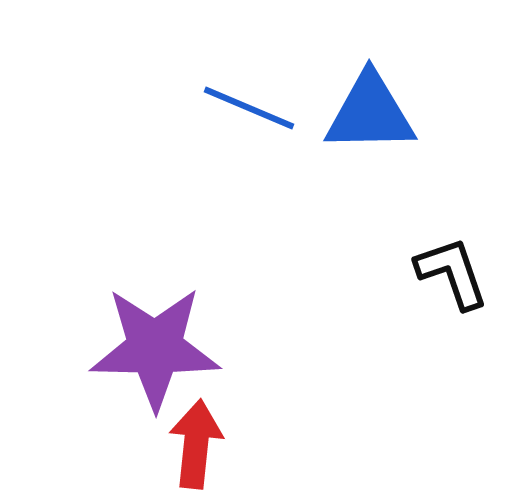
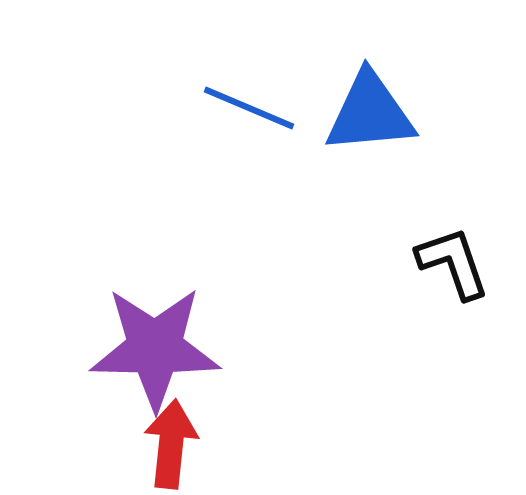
blue triangle: rotated 4 degrees counterclockwise
black L-shape: moved 1 px right, 10 px up
red arrow: moved 25 px left
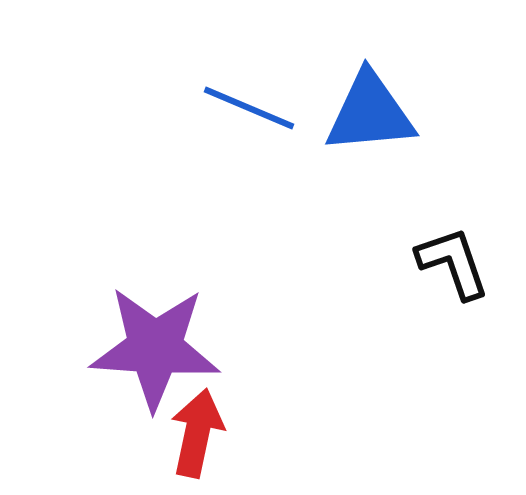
purple star: rotated 3 degrees clockwise
red arrow: moved 26 px right, 11 px up; rotated 6 degrees clockwise
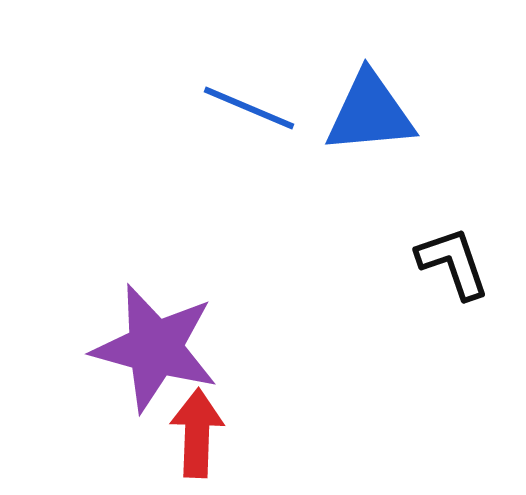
purple star: rotated 11 degrees clockwise
red arrow: rotated 10 degrees counterclockwise
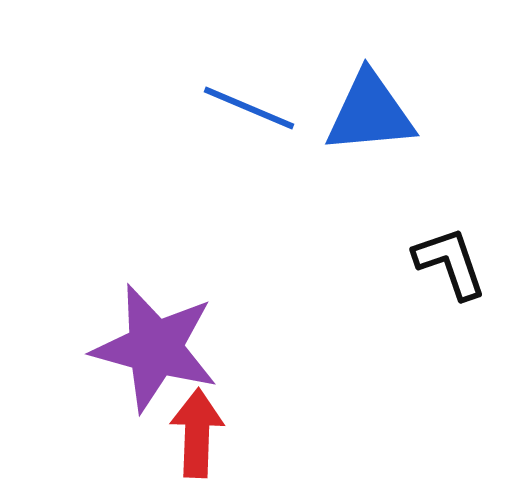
black L-shape: moved 3 px left
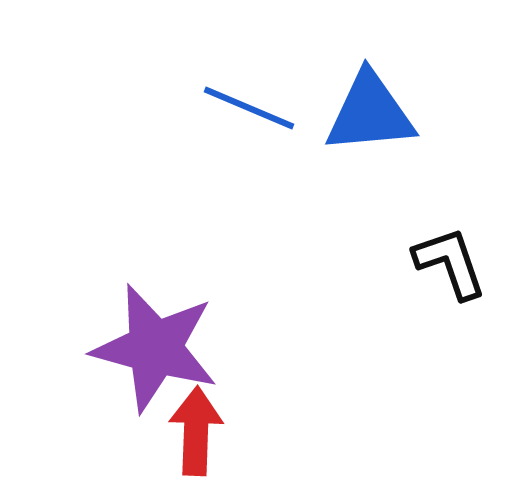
red arrow: moved 1 px left, 2 px up
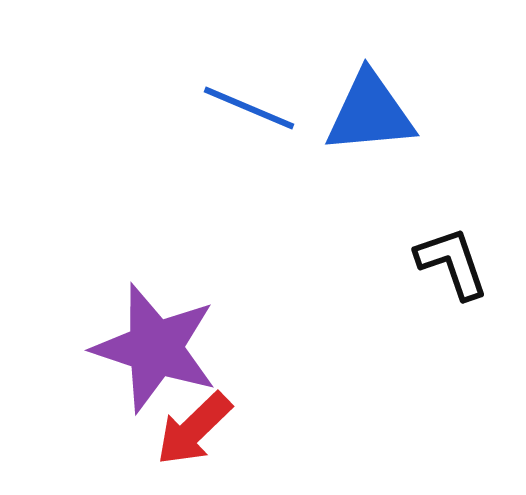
black L-shape: moved 2 px right
purple star: rotated 3 degrees clockwise
red arrow: moved 2 px left, 2 px up; rotated 136 degrees counterclockwise
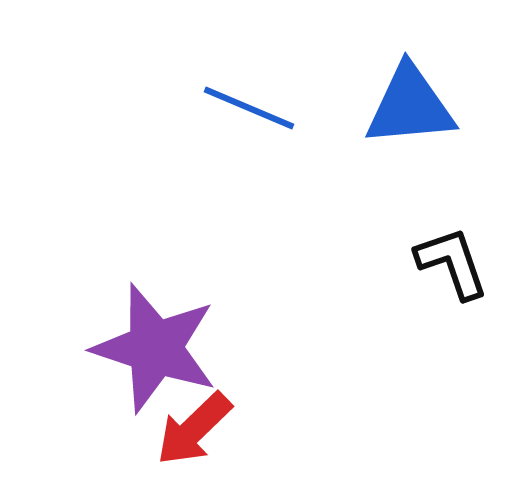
blue triangle: moved 40 px right, 7 px up
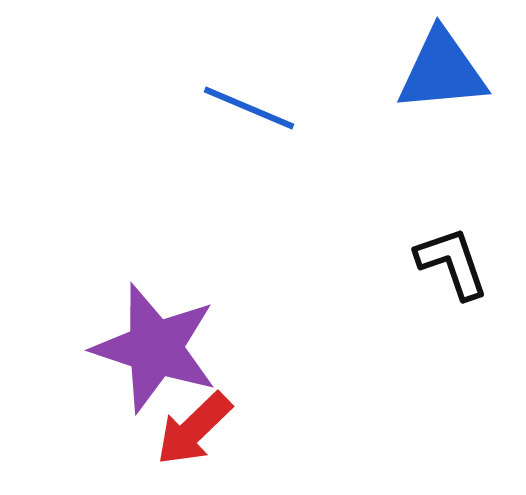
blue triangle: moved 32 px right, 35 px up
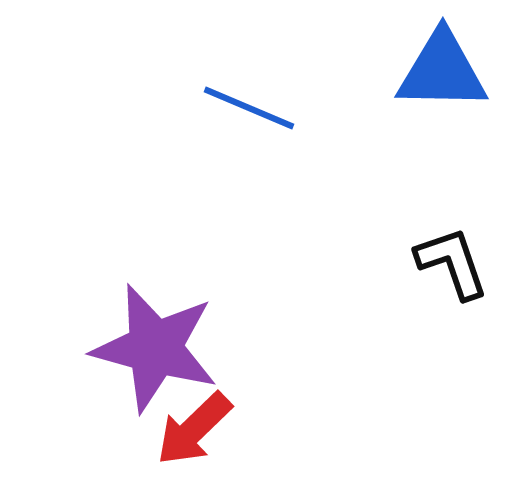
blue triangle: rotated 6 degrees clockwise
purple star: rotated 3 degrees counterclockwise
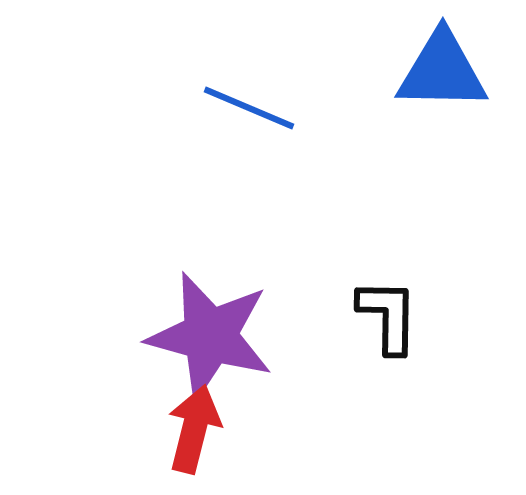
black L-shape: moved 64 px left, 53 px down; rotated 20 degrees clockwise
purple star: moved 55 px right, 12 px up
red arrow: rotated 148 degrees clockwise
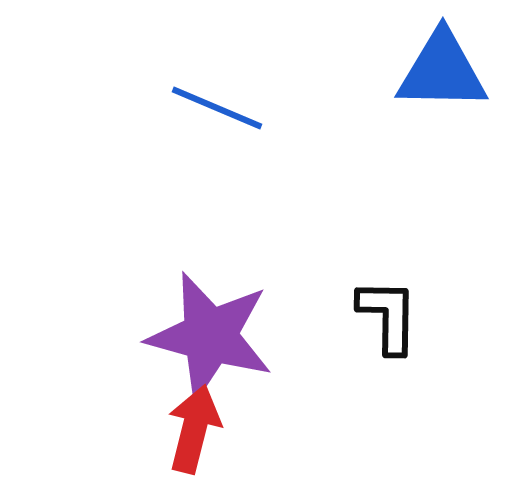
blue line: moved 32 px left
